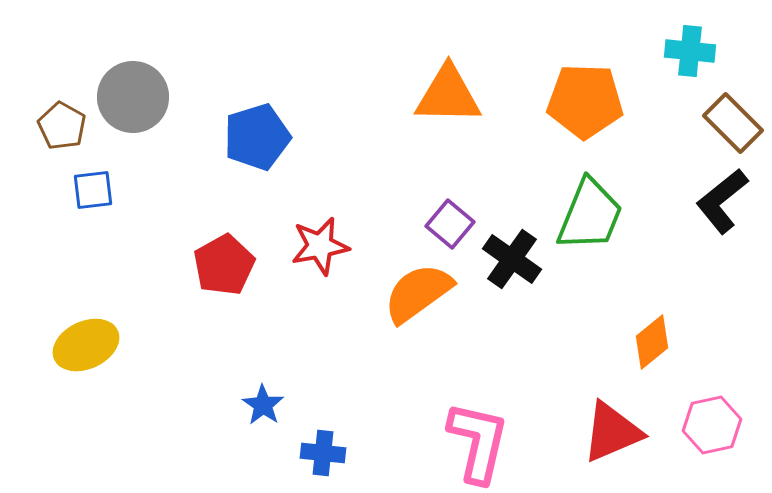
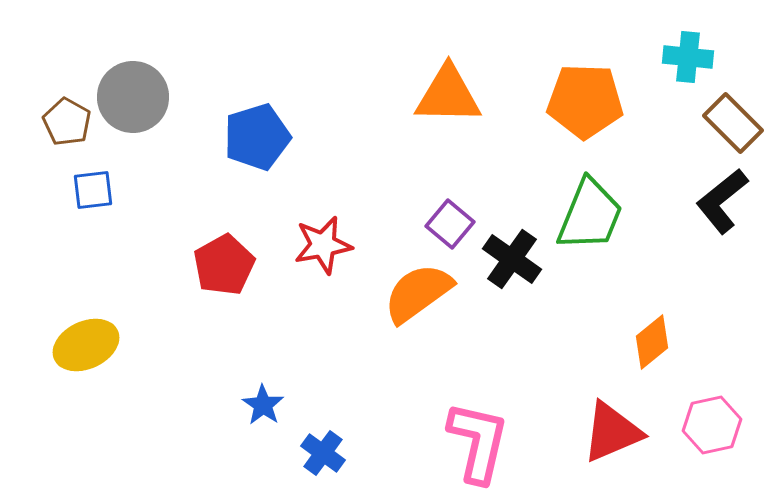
cyan cross: moved 2 px left, 6 px down
brown pentagon: moved 5 px right, 4 px up
red star: moved 3 px right, 1 px up
blue cross: rotated 30 degrees clockwise
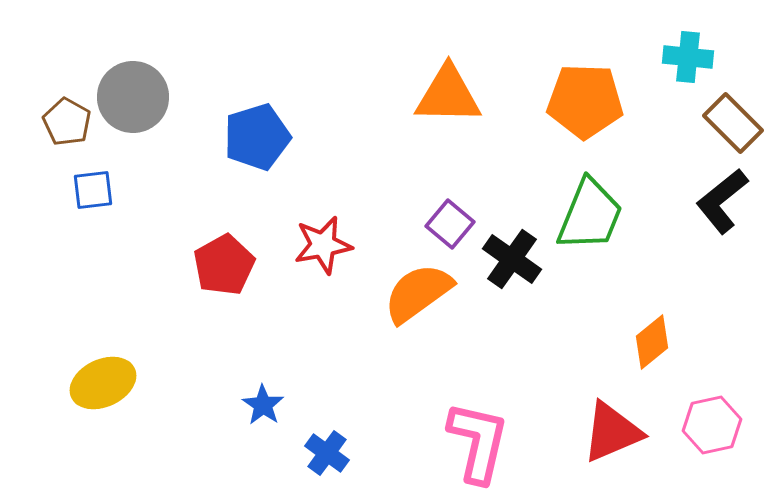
yellow ellipse: moved 17 px right, 38 px down
blue cross: moved 4 px right
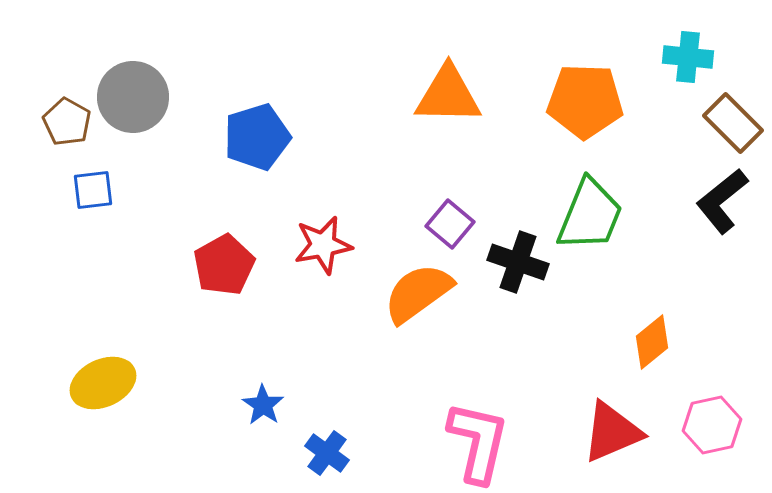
black cross: moved 6 px right, 3 px down; rotated 16 degrees counterclockwise
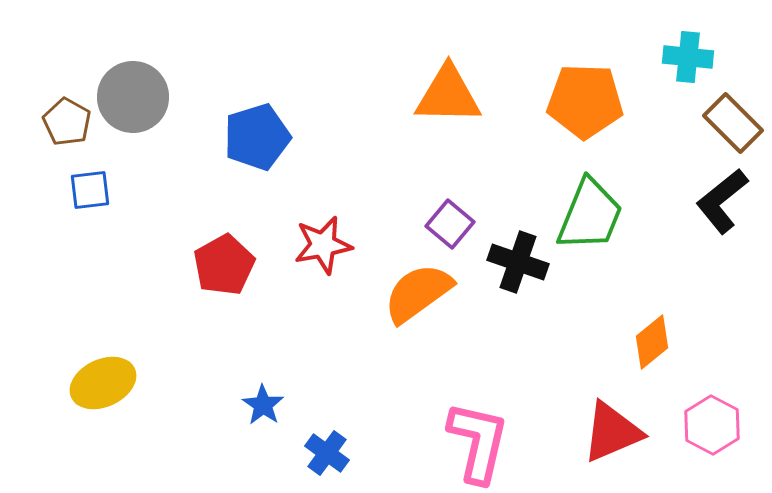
blue square: moved 3 px left
pink hexagon: rotated 20 degrees counterclockwise
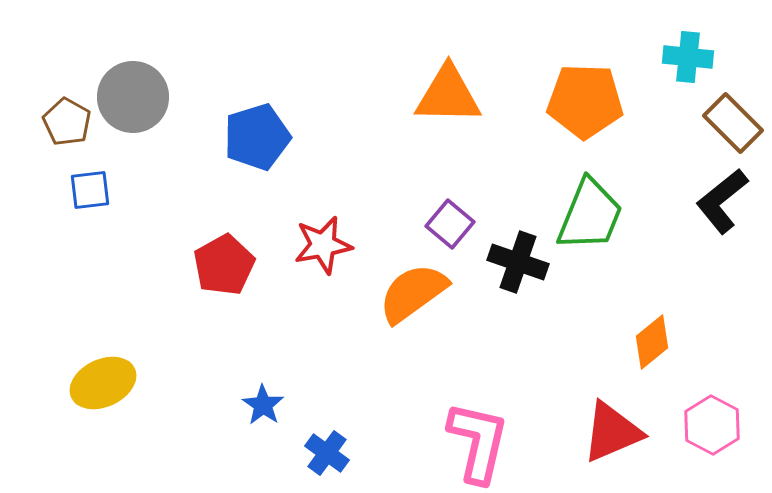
orange semicircle: moved 5 px left
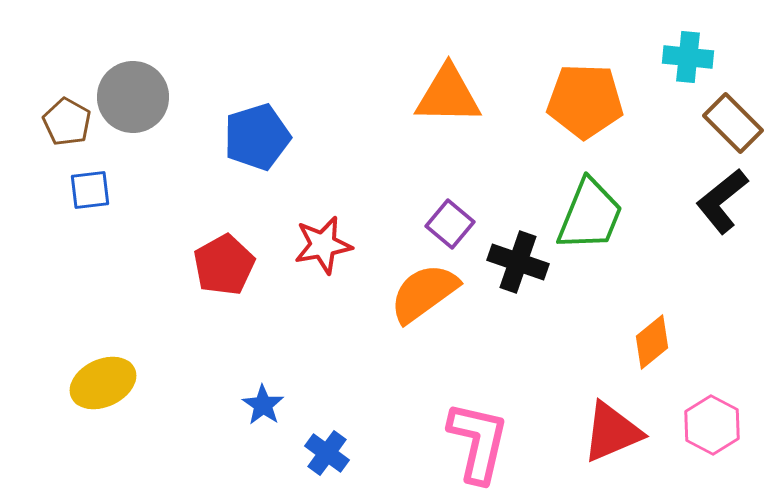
orange semicircle: moved 11 px right
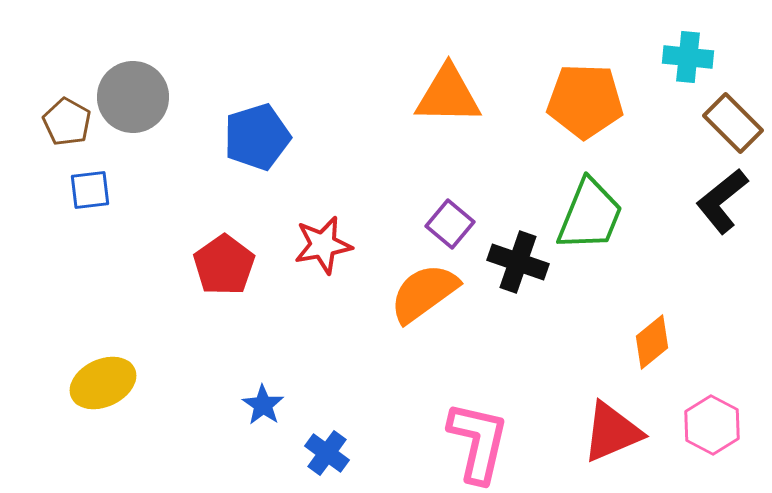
red pentagon: rotated 6 degrees counterclockwise
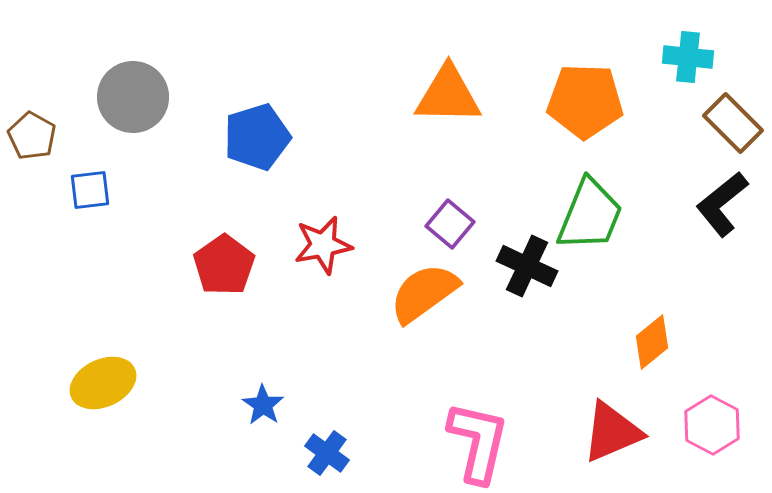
brown pentagon: moved 35 px left, 14 px down
black L-shape: moved 3 px down
black cross: moved 9 px right, 4 px down; rotated 6 degrees clockwise
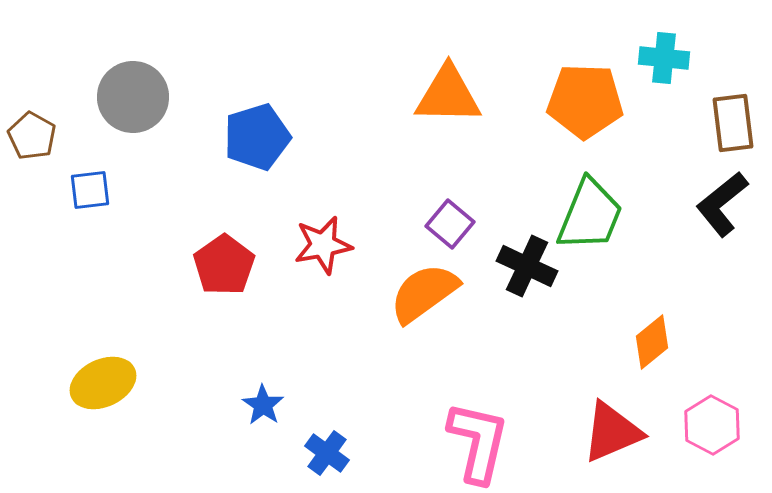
cyan cross: moved 24 px left, 1 px down
brown rectangle: rotated 38 degrees clockwise
